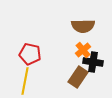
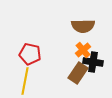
brown rectangle: moved 4 px up
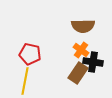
orange cross: moved 2 px left; rotated 14 degrees counterclockwise
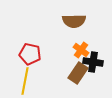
brown semicircle: moved 9 px left, 5 px up
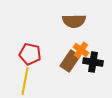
brown rectangle: moved 8 px left, 12 px up
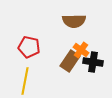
red pentagon: moved 1 px left, 7 px up
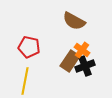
brown semicircle: rotated 30 degrees clockwise
orange cross: moved 1 px right
black cross: moved 8 px left, 4 px down; rotated 30 degrees counterclockwise
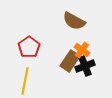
red pentagon: rotated 25 degrees clockwise
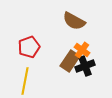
red pentagon: rotated 15 degrees clockwise
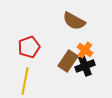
orange cross: moved 3 px right
brown rectangle: moved 2 px left
